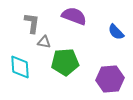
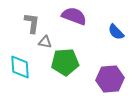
gray triangle: moved 1 px right
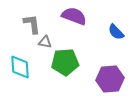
gray L-shape: moved 1 px down; rotated 15 degrees counterclockwise
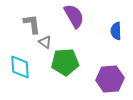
purple semicircle: rotated 40 degrees clockwise
blue semicircle: moved 1 px up; rotated 42 degrees clockwise
gray triangle: rotated 24 degrees clockwise
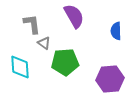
gray triangle: moved 1 px left, 1 px down
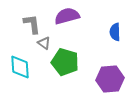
purple semicircle: moved 7 px left; rotated 75 degrees counterclockwise
blue semicircle: moved 1 px left, 1 px down
green pentagon: rotated 20 degrees clockwise
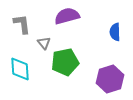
gray L-shape: moved 10 px left
gray triangle: rotated 16 degrees clockwise
green pentagon: rotated 28 degrees counterclockwise
cyan diamond: moved 2 px down
purple hexagon: rotated 12 degrees counterclockwise
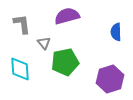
blue semicircle: moved 1 px right
